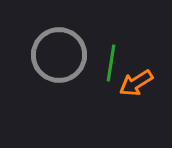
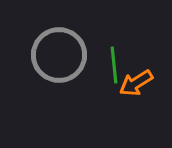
green line: moved 3 px right, 2 px down; rotated 15 degrees counterclockwise
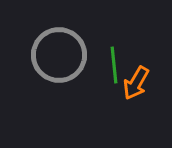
orange arrow: rotated 28 degrees counterclockwise
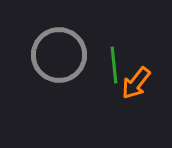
orange arrow: rotated 8 degrees clockwise
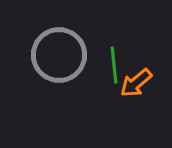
orange arrow: rotated 12 degrees clockwise
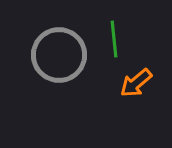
green line: moved 26 px up
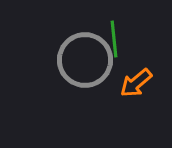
gray circle: moved 26 px right, 5 px down
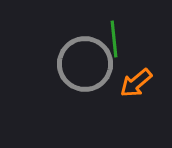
gray circle: moved 4 px down
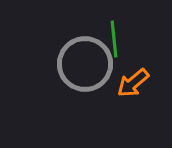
orange arrow: moved 3 px left
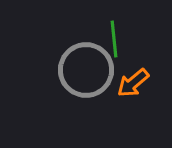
gray circle: moved 1 px right, 6 px down
